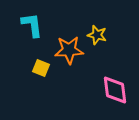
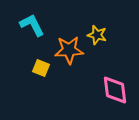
cyan L-shape: rotated 20 degrees counterclockwise
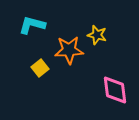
cyan L-shape: rotated 48 degrees counterclockwise
yellow square: moved 1 px left; rotated 30 degrees clockwise
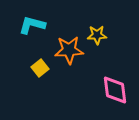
yellow star: rotated 18 degrees counterclockwise
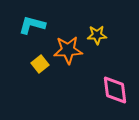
orange star: moved 1 px left
yellow square: moved 4 px up
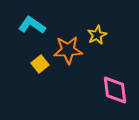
cyan L-shape: rotated 20 degrees clockwise
yellow star: rotated 24 degrees counterclockwise
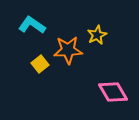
pink diamond: moved 2 px left, 2 px down; rotated 24 degrees counterclockwise
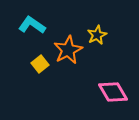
orange star: rotated 24 degrees counterclockwise
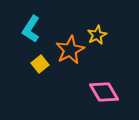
cyan L-shape: moved 1 px left, 4 px down; rotated 92 degrees counterclockwise
orange star: moved 2 px right
pink diamond: moved 9 px left
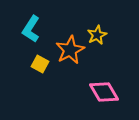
yellow square: rotated 24 degrees counterclockwise
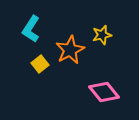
yellow star: moved 5 px right; rotated 12 degrees clockwise
yellow square: rotated 24 degrees clockwise
pink diamond: rotated 8 degrees counterclockwise
